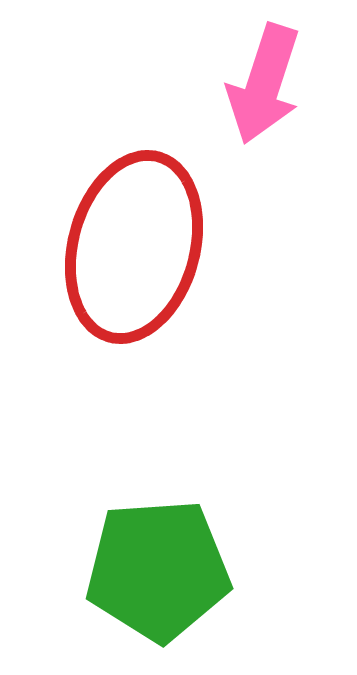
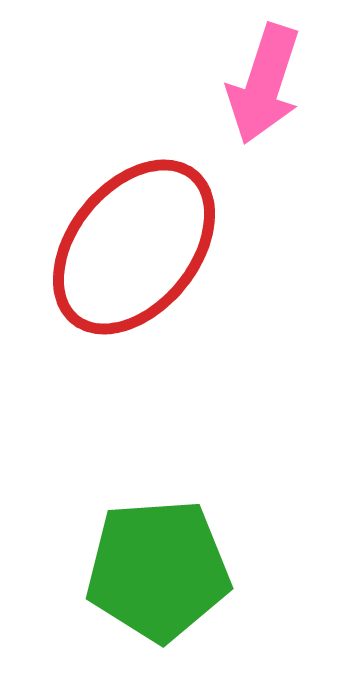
red ellipse: rotated 24 degrees clockwise
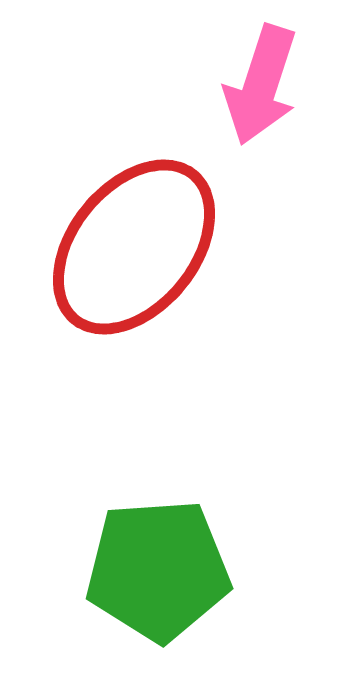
pink arrow: moved 3 px left, 1 px down
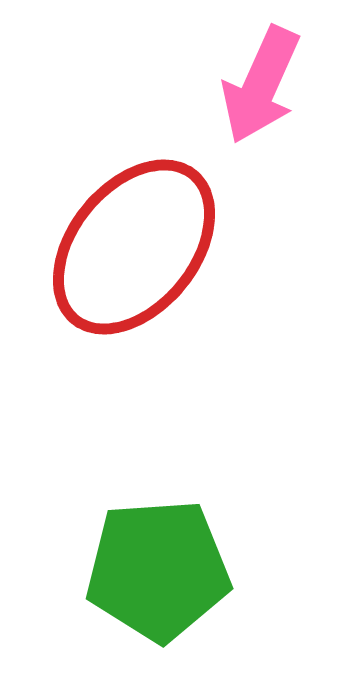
pink arrow: rotated 6 degrees clockwise
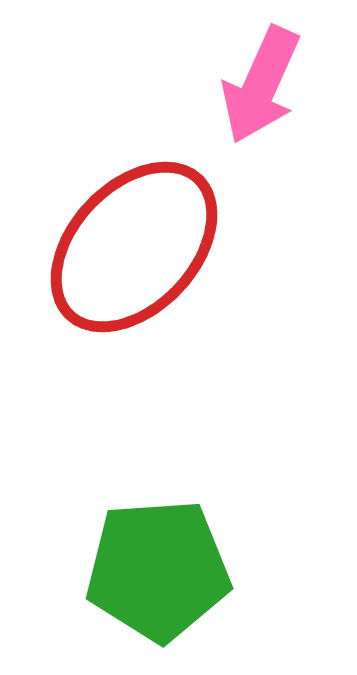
red ellipse: rotated 4 degrees clockwise
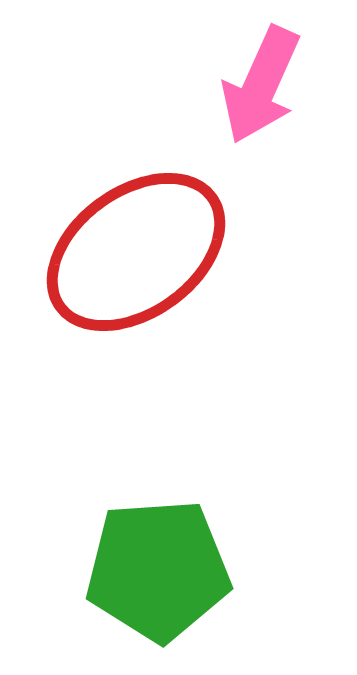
red ellipse: moved 2 px right, 5 px down; rotated 11 degrees clockwise
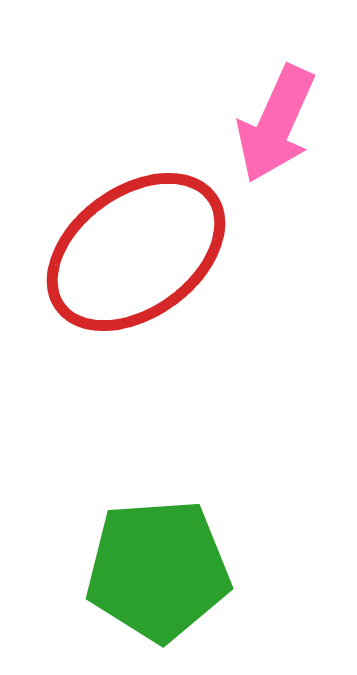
pink arrow: moved 15 px right, 39 px down
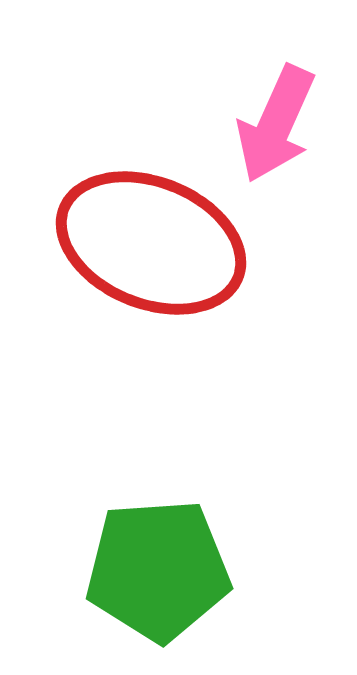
red ellipse: moved 15 px right, 9 px up; rotated 58 degrees clockwise
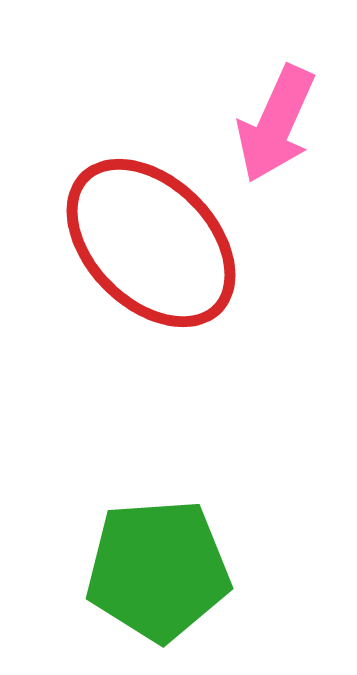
red ellipse: rotated 23 degrees clockwise
